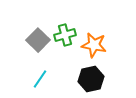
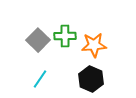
green cross: moved 1 px down; rotated 15 degrees clockwise
orange star: rotated 15 degrees counterclockwise
black hexagon: rotated 25 degrees counterclockwise
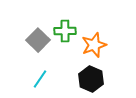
green cross: moved 5 px up
orange star: rotated 15 degrees counterclockwise
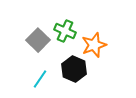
green cross: rotated 25 degrees clockwise
black hexagon: moved 17 px left, 10 px up
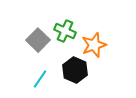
black hexagon: moved 1 px right, 1 px down
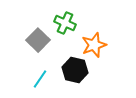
green cross: moved 8 px up
black hexagon: rotated 10 degrees counterclockwise
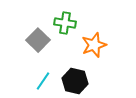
green cross: rotated 15 degrees counterclockwise
black hexagon: moved 11 px down
cyan line: moved 3 px right, 2 px down
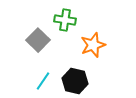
green cross: moved 3 px up
orange star: moved 1 px left
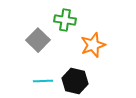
cyan line: rotated 54 degrees clockwise
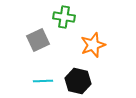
green cross: moved 1 px left, 3 px up
gray square: rotated 20 degrees clockwise
black hexagon: moved 3 px right
